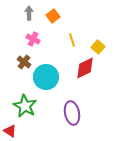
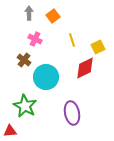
pink cross: moved 2 px right
yellow square: rotated 24 degrees clockwise
brown cross: moved 2 px up
red triangle: rotated 40 degrees counterclockwise
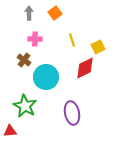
orange square: moved 2 px right, 3 px up
pink cross: rotated 24 degrees counterclockwise
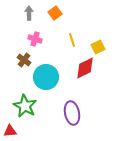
pink cross: rotated 16 degrees clockwise
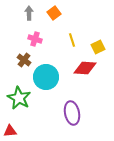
orange square: moved 1 px left
red diamond: rotated 30 degrees clockwise
green star: moved 6 px left, 8 px up
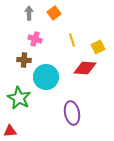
brown cross: rotated 32 degrees counterclockwise
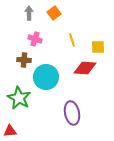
yellow square: rotated 24 degrees clockwise
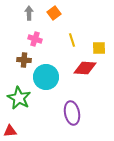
yellow square: moved 1 px right, 1 px down
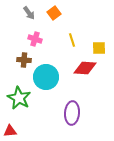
gray arrow: rotated 144 degrees clockwise
purple ellipse: rotated 15 degrees clockwise
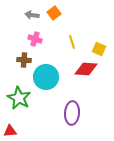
gray arrow: moved 3 px right, 2 px down; rotated 136 degrees clockwise
yellow line: moved 2 px down
yellow square: moved 1 px down; rotated 24 degrees clockwise
red diamond: moved 1 px right, 1 px down
